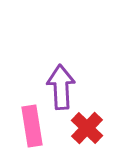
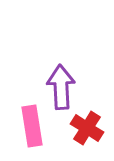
red cross: rotated 12 degrees counterclockwise
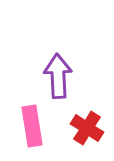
purple arrow: moved 3 px left, 11 px up
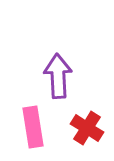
pink rectangle: moved 1 px right, 1 px down
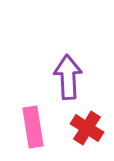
purple arrow: moved 10 px right, 1 px down
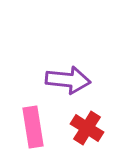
purple arrow: moved 3 px down; rotated 99 degrees clockwise
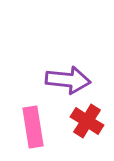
red cross: moved 7 px up
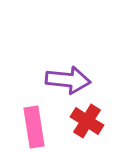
pink rectangle: moved 1 px right
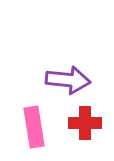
red cross: moved 2 px left, 2 px down; rotated 32 degrees counterclockwise
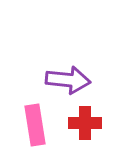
pink rectangle: moved 1 px right, 2 px up
